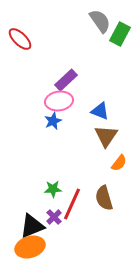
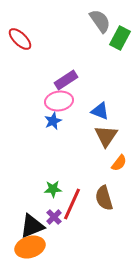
green rectangle: moved 4 px down
purple rectangle: rotated 10 degrees clockwise
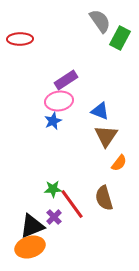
red ellipse: rotated 45 degrees counterclockwise
red line: rotated 60 degrees counterclockwise
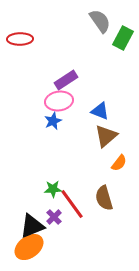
green rectangle: moved 3 px right
brown triangle: rotated 15 degrees clockwise
orange ellipse: moved 1 px left; rotated 20 degrees counterclockwise
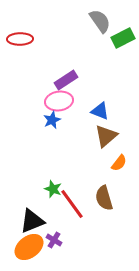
green rectangle: rotated 35 degrees clockwise
blue star: moved 1 px left, 1 px up
green star: rotated 24 degrees clockwise
purple cross: moved 23 px down; rotated 14 degrees counterclockwise
black triangle: moved 5 px up
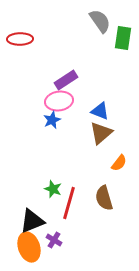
green rectangle: rotated 55 degrees counterclockwise
brown triangle: moved 5 px left, 3 px up
red line: moved 3 px left, 1 px up; rotated 52 degrees clockwise
orange ellipse: rotated 72 degrees counterclockwise
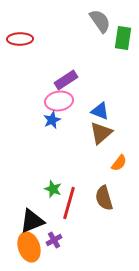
purple cross: rotated 28 degrees clockwise
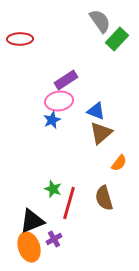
green rectangle: moved 6 px left, 1 px down; rotated 35 degrees clockwise
blue triangle: moved 4 px left
purple cross: moved 1 px up
